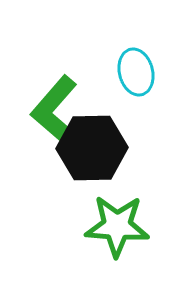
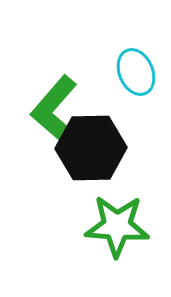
cyan ellipse: rotated 9 degrees counterclockwise
black hexagon: moved 1 px left
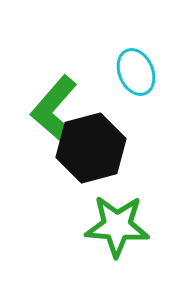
black hexagon: rotated 14 degrees counterclockwise
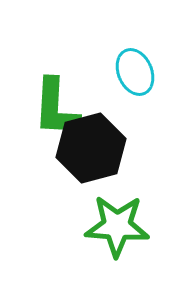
cyan ellipse: moved 1 px left
green L-shape: moved 2 px right; rotated 38 degrees counterclockwise
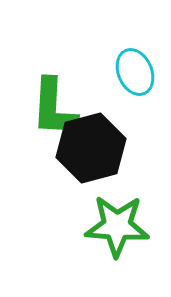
green L-shape: moved 2 px left
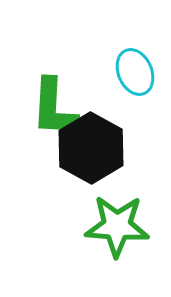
black hexagon: rotated 16 degrees counterclockwise
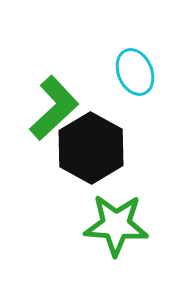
green L-shape: rotated 136 degrees counterclockwise
green star: moved 1 px left, 1 px up
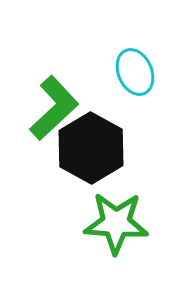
green star: moved 2 px up
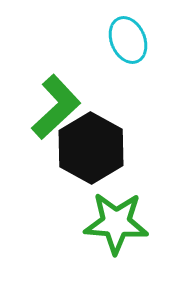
cyan ellipse: moved 7 px left, 32 px up
green L-shape: moved 2 px right, 1 px up
